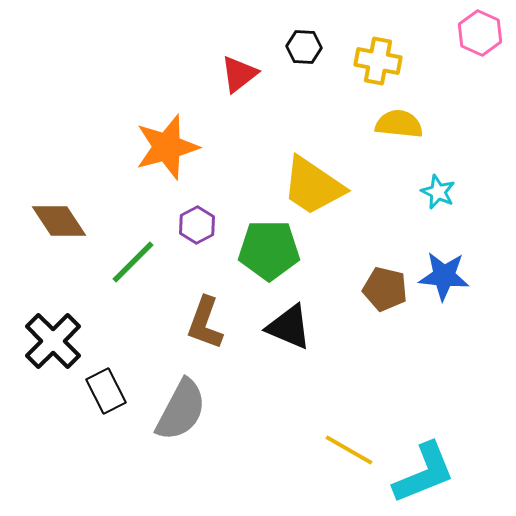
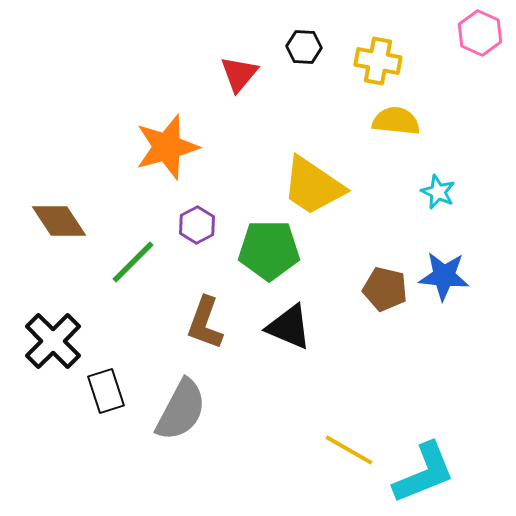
red triangle: rotated 12 degrees counterclockwise
yellow semicircle: moved 3 px left, 3 px up
black rectangle: rotated 9 degrees clockwise
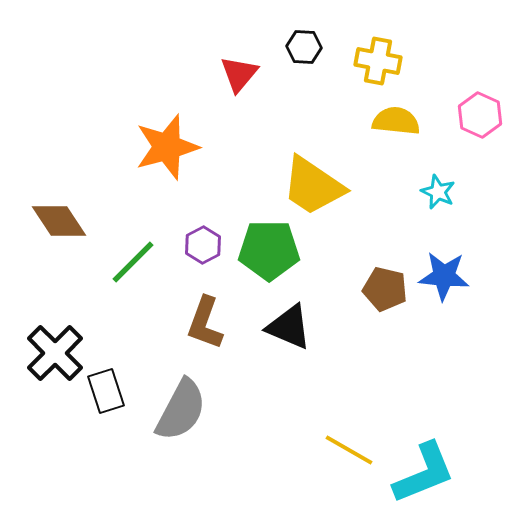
pink hexagon: moved 82 px down
purple hexagon: moved 6 px right, 20 px down
black cross: moved 2 px right, 12 px down
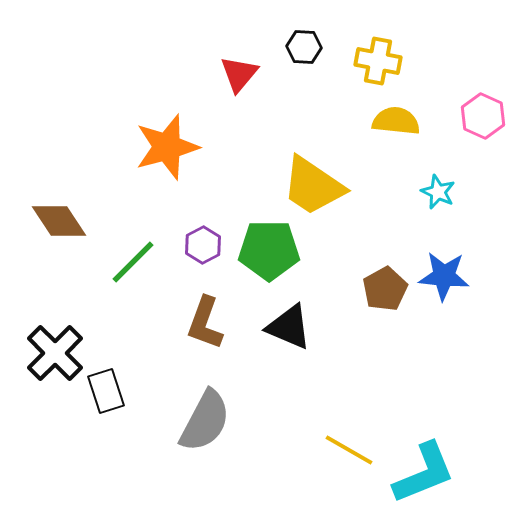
pink hexagon: moved 3 px right, 1 px down
brown pentagon: rotated 30 degrees clockwise
gray semicircle: moved 24 px right, 11 px down
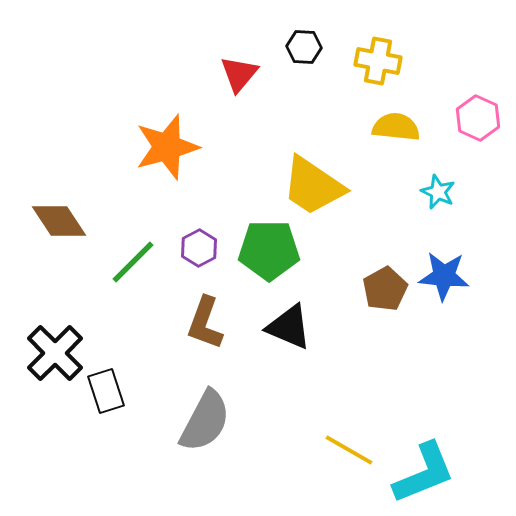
pink hexagon: moved 5 px left, 2 px down
yellow semicircle: moved 6 px down
purple hexagon: moved 4 px left, 3 px down
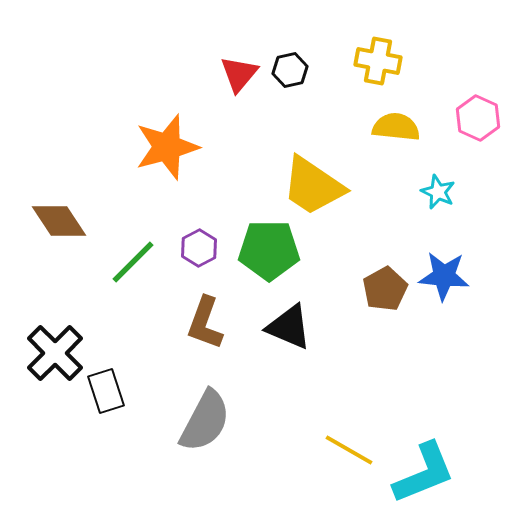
black hexagon: moved 14 px left, 23 px down; rotated 16 degrees counterclockwise
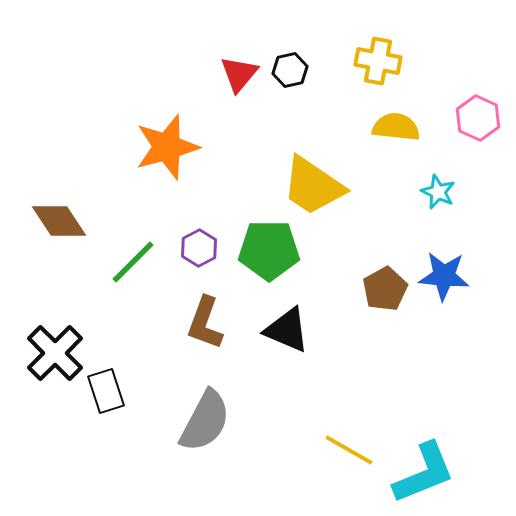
black triangle: moved 2 px left, 3 px down
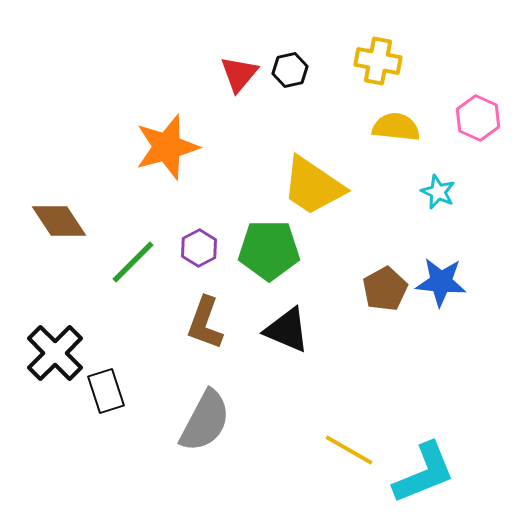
blue star: moved 3 px left, 6 px down
